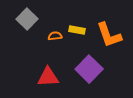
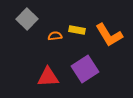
orange L-shape: rotated 12 degrees counterclockwise
purple square: moved 4 px left; rotated 12 degrees clockwise
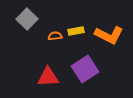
yellow rectangle: moved 1 px left, 1 px down; rotated 21 degrees counterclockwise
orange L-shape: rotated 32 degrees counterclockwise
